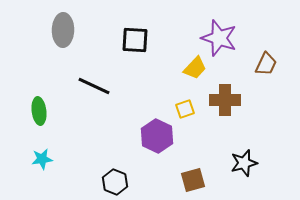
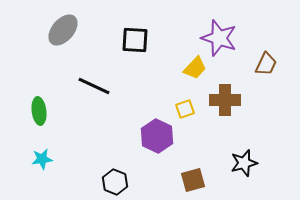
gray ellipse: rotated 40 degrees clockwise
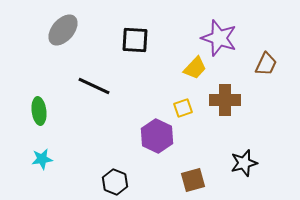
yellow square: moved 2 px left, 1 px up
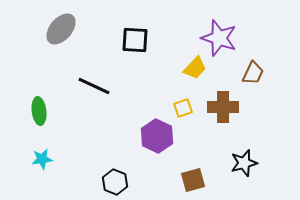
gray ellipse: moved 2 px left, 1 px up
brown trapezoid: moved 13 px left, 9 px down
brown cross: moved 2 px left, 7 px down
